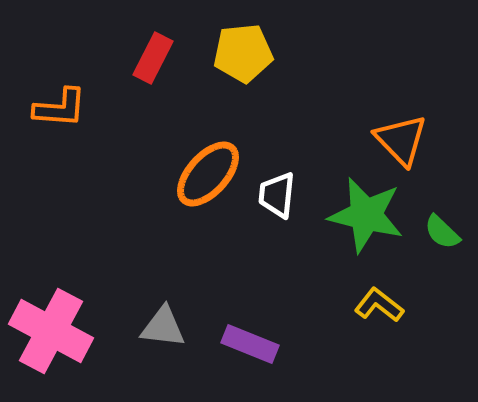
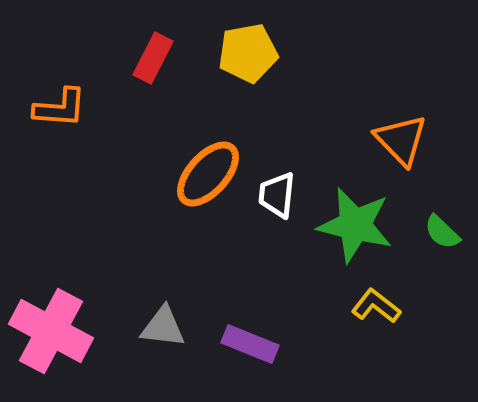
yellow pentagon: moved 5 px right; rotated 4 degrees counterclockwise
green star: moved 11 px left, 10 px down
yellow L-shape: moved 3 px left, 1 px down
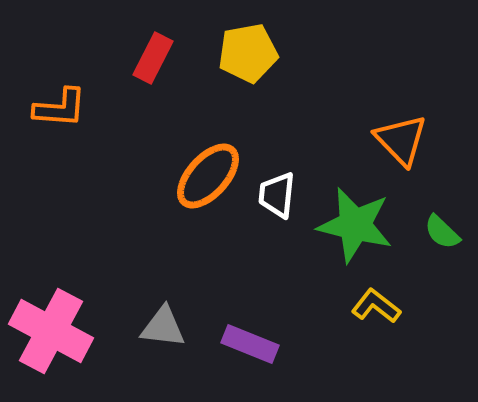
orange ellipse: moved 2 px down
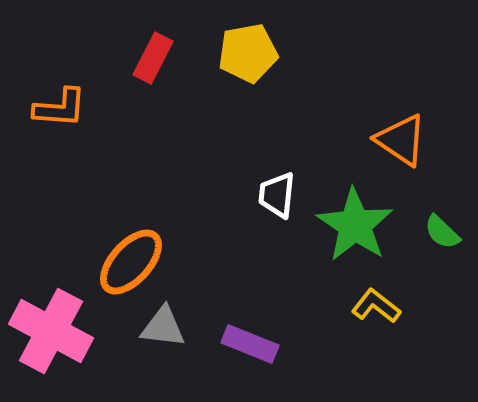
orange triangle: rotated 12 degrees counterclockwise
orange ellipse: moved 77 px left, 86 px down
green star: rotated 20 degrees clockwise
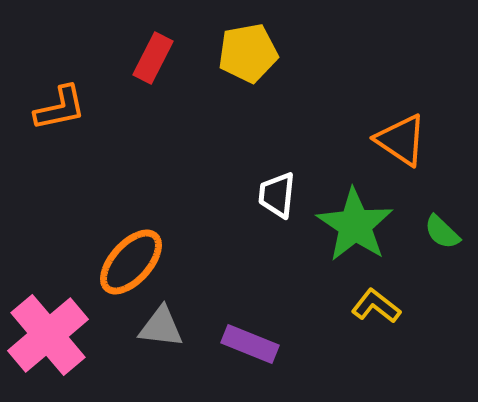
orange L-shape: rotated 16 degrees counterclockwise
gray triangle: moved 2 px left
pink cross: moved 3 px left, 4 px down; rotated 22 degrees clockwise
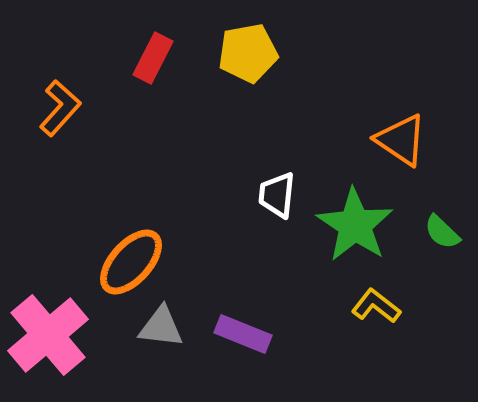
orange L-shape: rotated 36 degrees counterclockwise
purple rectangle: moved 7 px left, 10 px up
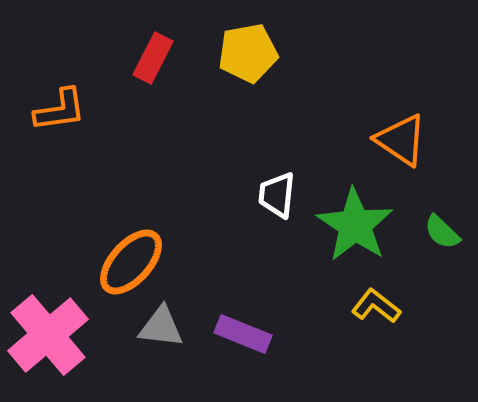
orange L-shape: moved 2 px down; rotated 40 degrees clockwise
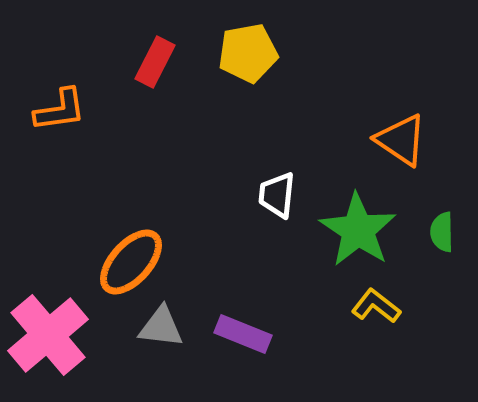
red rectangle: moved 2 px right, 4 px down
green star: moved 3 px right, 5 px down
green semicircle: rotated 45 degrees clockwise
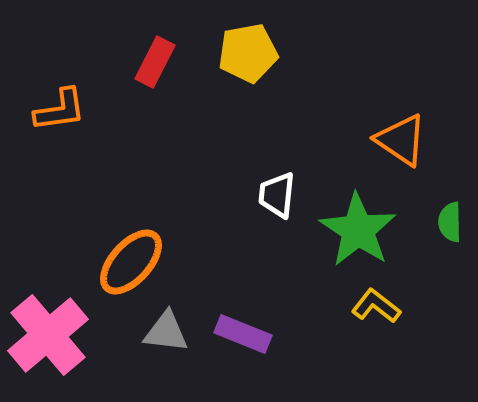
green semicircle: moved 8 px right, 10 px up
gray triangle: moved 5 px right, 5 px down
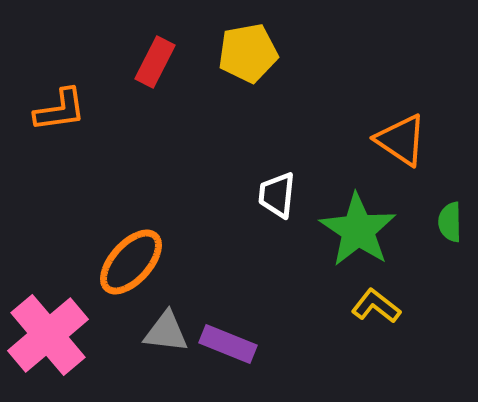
purple rectangle: moved 15 px left, 10 px down
